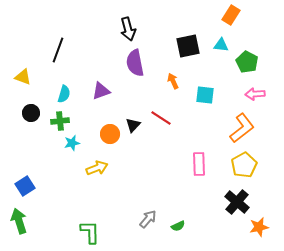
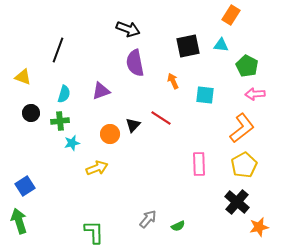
black arrow: rotated 55 degrees counterclockwise
green pentagon: moved 4 px down
green L-shape: moved 4 px right
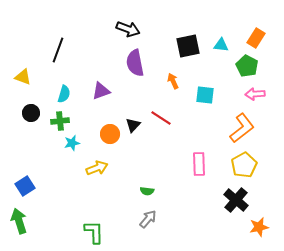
orange rectangle: moved 25 px right, 23 px down
black cross: moved 1 px left, 2 px up
green semicircle: moved 31 px left, 35 px up; rotated 32 degrees clockwise
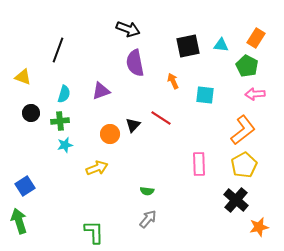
orange L-shape: moved 1 px right, 2 px down
cyan star: moved 7 px left, 2 px down
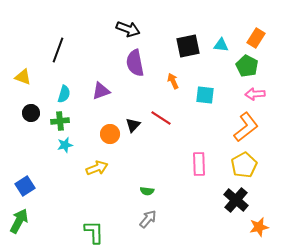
orange L-shape: moved 3 px right, 3 px up
green arrow: rotated 45 degrees clockwise
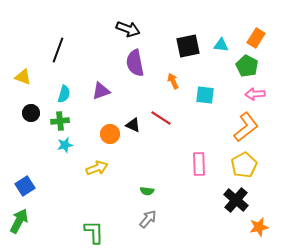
black triangle: rotated 49 degrees counterclockwise
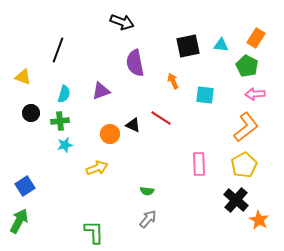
black arrow: moved 6 px left, 7 px up
orange star: moved 7 px up; rotated 30 degrees counterclockwise
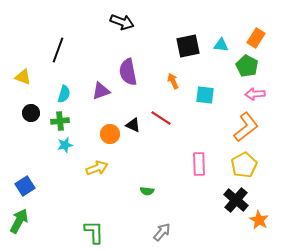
purple semicircle: moved 7 px left, 9 px down
gray arrow: moved 14 px right, 13 px down
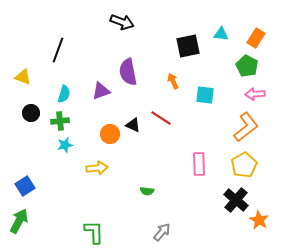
cyan triangle: moved 11 px up
yellow arrow: rotated 15 degrees clockwise
